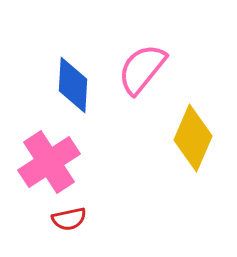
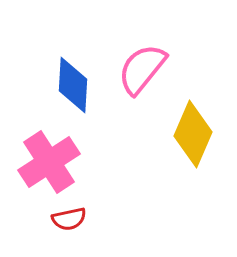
yellow diamond: moved 4 px up
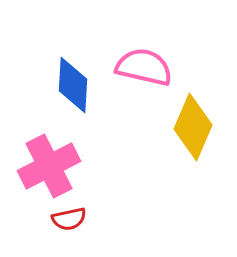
pink semicircle: moved 2 px right, 2 px up; rotated 64 degrees clockwise
yellow diamond: moved 7 px up
pink cross: moved 4 px down; rotated 6 degrees clockwise
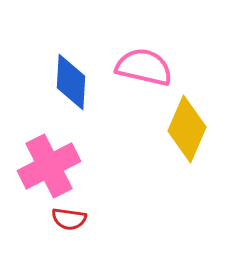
blue diamond: moved 2 px left, 3 px up
yellow diamond: moved 6 px left, 2 px down
red semicircle: rotated 20 degrees clockwise
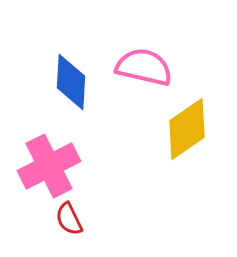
yellow diamond: rotated 32 degrees clockwise
red semicircle: rotated 56 degrees clockwise
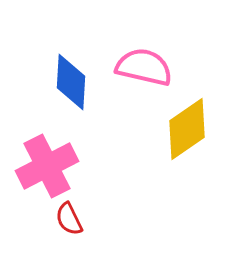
pink cross: moved 2 px left
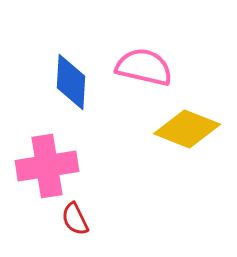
yellow diamond: rotated 56 degrees clockwise
pink cross: rotated 18 degrees clockwise
red semicircle: moved 6 px right
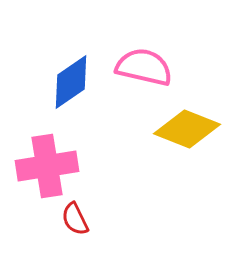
blue diamond: rotated 52 degrees clockwise
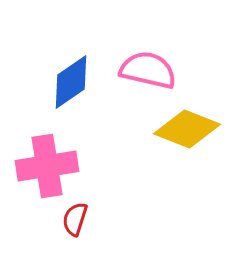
pink semicircle: moved 4 px right, 3 px down
red semicircle: rotated 44 degrees clockwise
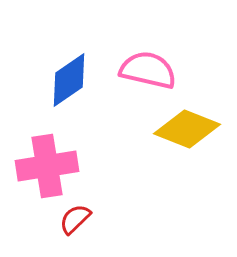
blue diamond: moved 2 px left, 2 px up
red semicircle: rotated 28 degrees clockwise
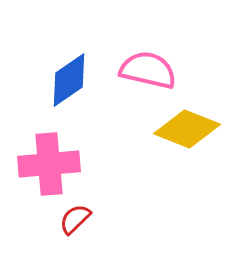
pink cross: moved 2 px right, 2 px up; rotated 4 degrees clockwise
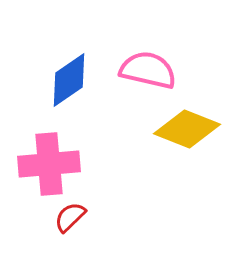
red semicircle: moved 5 px left, 2 px up
